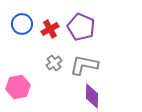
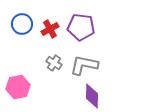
purple pentagon: rotated 16 degrees counterclockwise
gray cross: rotated 21 degrees counterclockwise
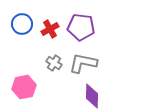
gray L-shape: moved 1 px left, 2 px up
pink hexagon: moved 6 px right
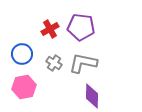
blue circle: moved 30 px down
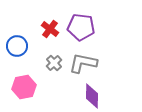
red cross: rotated 24 degrees counterclockwise
blue circle: moved 5 px left, 8 px up
gray cross: rotated 14 degrees clockwise
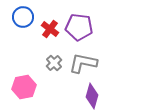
purple pentagon: moved 2 px left
blue circle: moved 6 px right, 29 px up
purple diamond: rotated 15 degrees clockwise
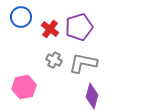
blue circle: moved 2 px left
purple pentagon: rotated 24 degrees counterclockwise
gray cross: moved 3 px up; rotated 21 degrees counterclockwise
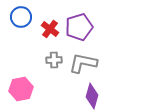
gray cross: rotated 28 degrees counterclockwise
pink hexagon: moved 3 px left, 2 px down
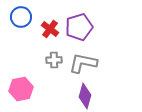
purple diamond: moved 7 px left
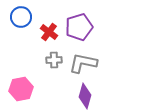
red cross: moved 1 px left, 3 px down
